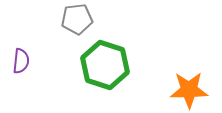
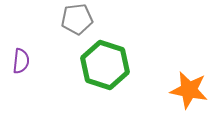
orange star: rotated 12 degrees clockwise
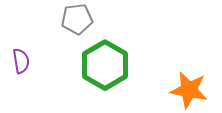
purple semicircle: rotated 15 degrees counterclockwise
green hexagon: rotated 12 degrees clockwise
